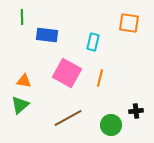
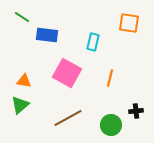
green line: rotated 56 degrees counterclockwise
orange line: moved 10 px right
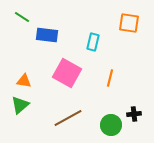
black cross: moved 2 px left, 3 px down
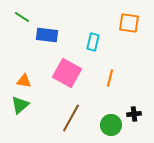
brown line: moved 3 px right; rotated 32 degrees counterclockwise
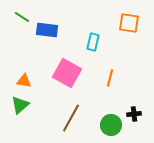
blue rectangle: moved 5 px up
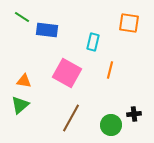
orange line: moved 8 px up
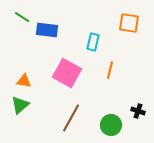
black cross: moved 4 px right, 3 px up; rotated 24 degrees clockwise
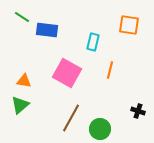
orange square: moved 2 px down
green circle: moved 11 px left, 4 px down
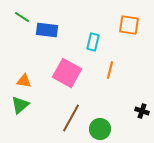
black cross: moved 4 px right
